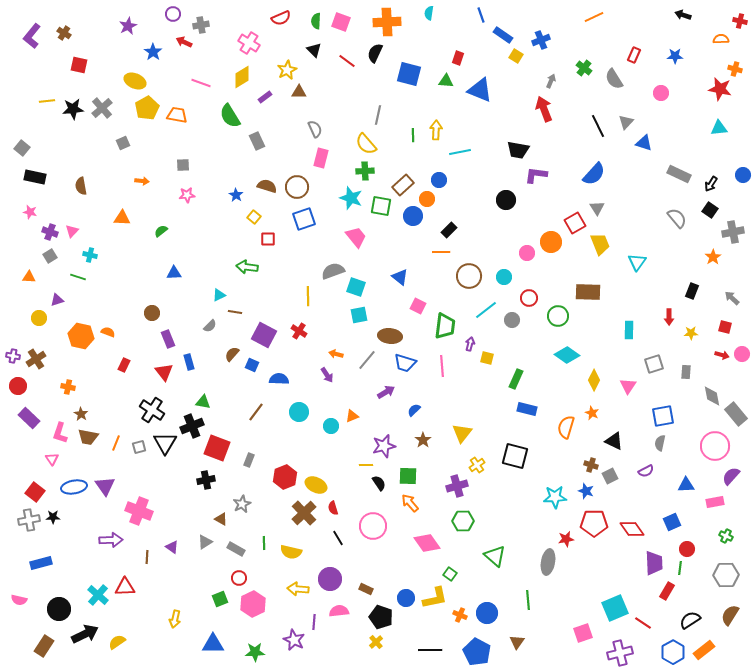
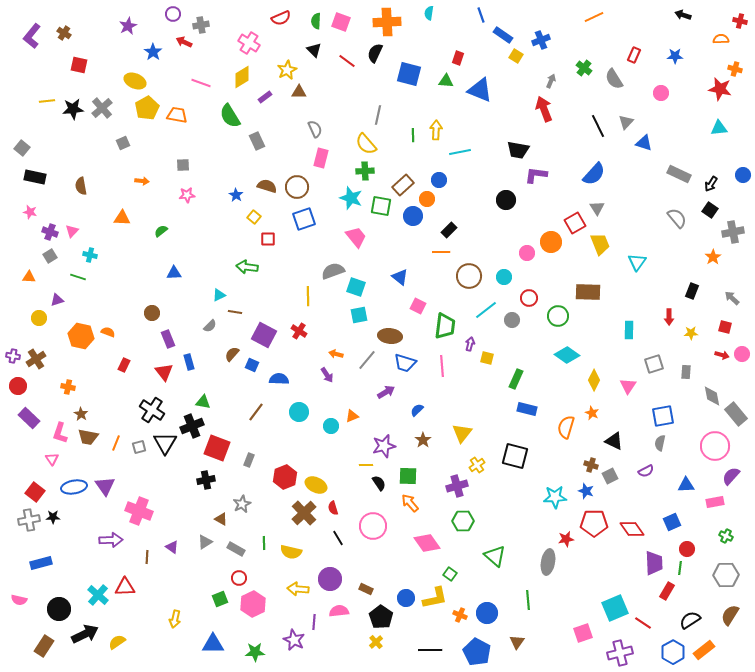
blue semicircle at (414, 410): moved 3 px right
black pentagon at (381, 617): rotated 15 degrees clockwise
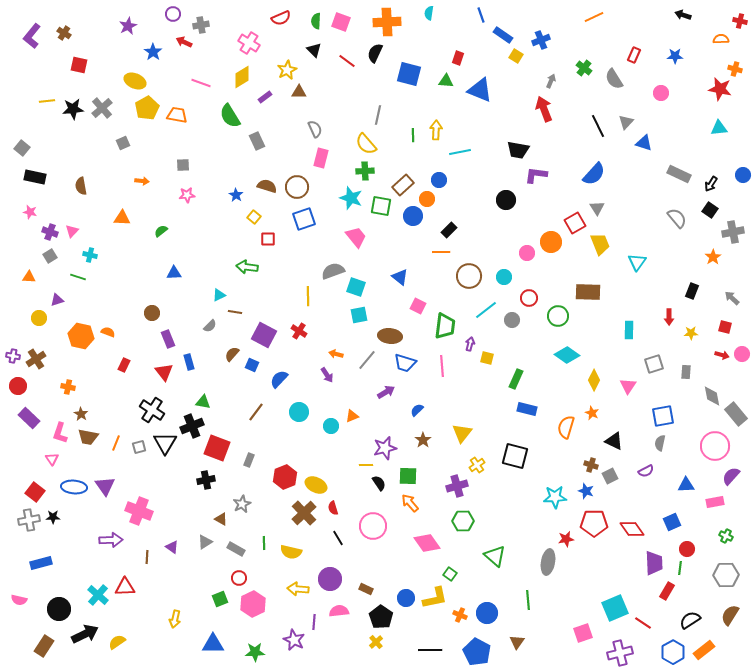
blue semicircle at (279, 379): rotated 48 degrees counterclockwise
purple star at (384, 446): moved 1 px right, 2 px down
blue ellipse at (74, 487): rotated 15 degrees clockwise
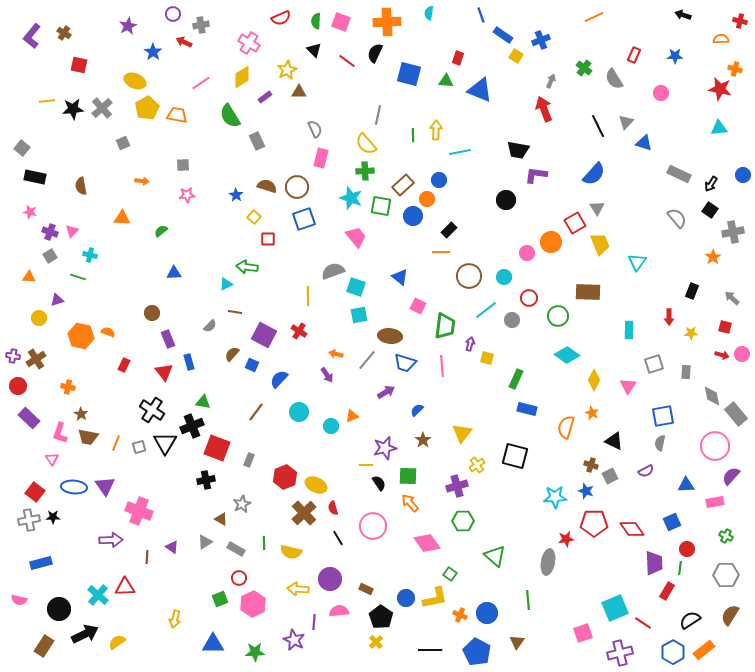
pink line at (201, 83): rotated 54 degrees counterclockwise
cyan triangle at (219, 295): moved 7 px right, 11 px up
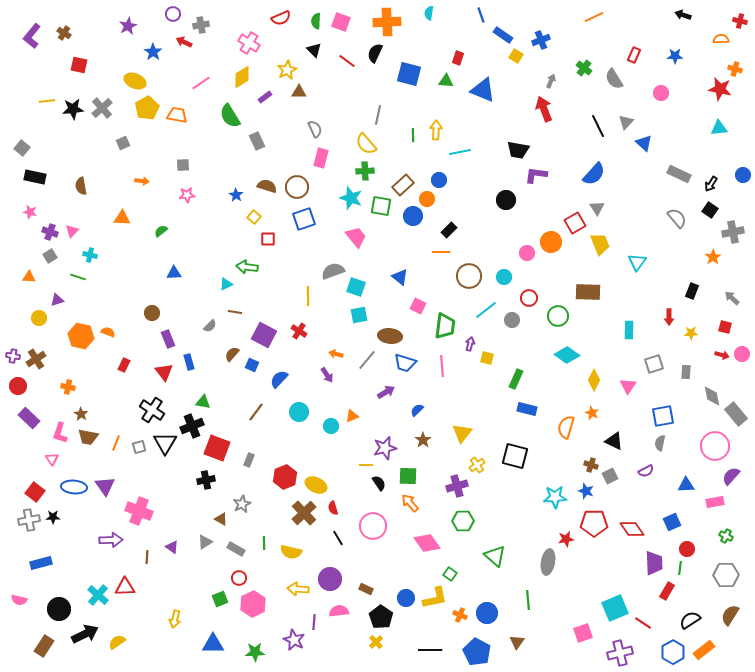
blue triangle at (480, 90): moved 3 px right
blue triangle at (644, 143): rotated 24 degrees clockwise
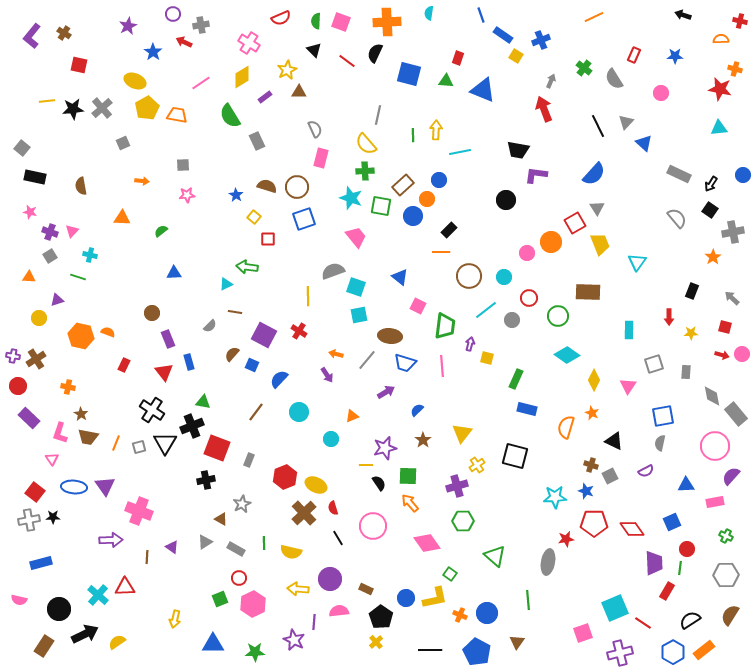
cyan circle at (331, 426): moved 13 px down
